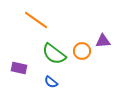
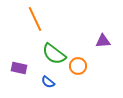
orange line: moved 1 px left, 1 px up; rotated 30 degrees clockwise
orange circle: moved 4 px left, 15 px down
blue semicircle: moved 3 px left
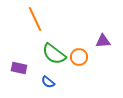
orange circle: moved 1 px right, 9 px up
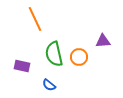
green semicircle: rotated 40 degrees clockwise
purple rectangle: moved 3 px right, 2 px up
blue semicircle: moved 1 px right, 3 px down
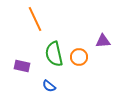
blue semicircle: moved 1 px down
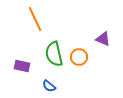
purple triangle: moved 2 px up; rotated 28 degrees clockwise
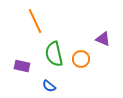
orange line: moved 2 px down
orange circle: moved 2 px right, 2 px down
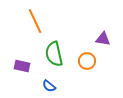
purple triangle: rotated 14 degrees counterclockwise
orange circle: moved 6 px right, 2 px down
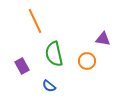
purple rectangle: rotated 49 degrees clockwise
